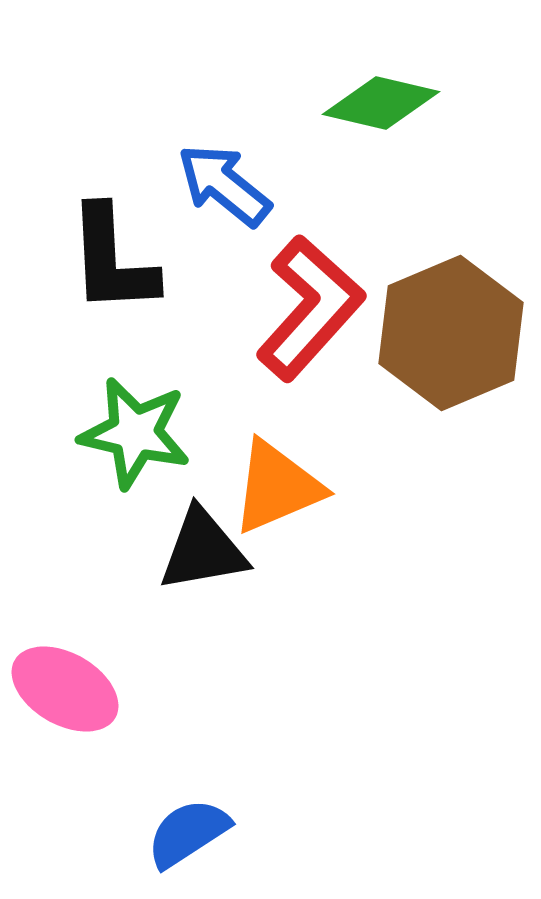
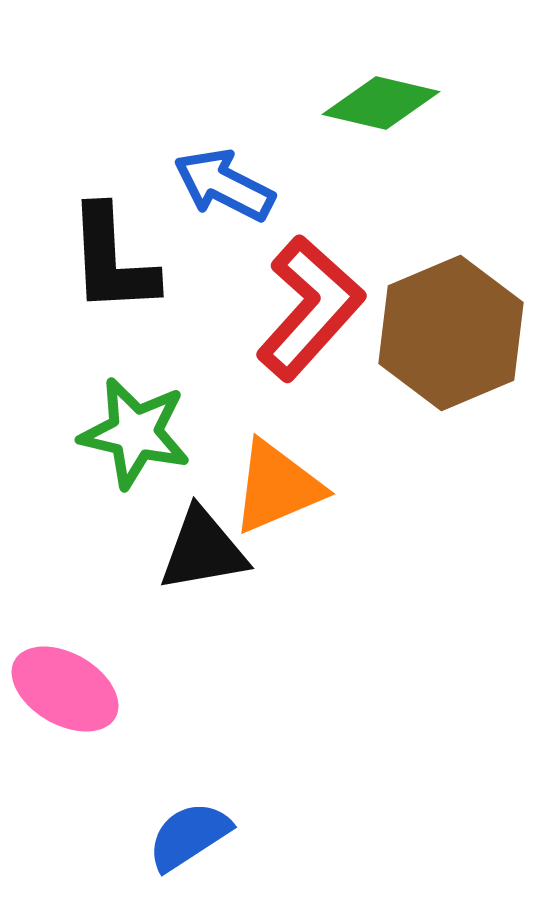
blue arrow: rotated 12 degrees counterclockwise
blue semicircle: moved 1 px right, 3 px down
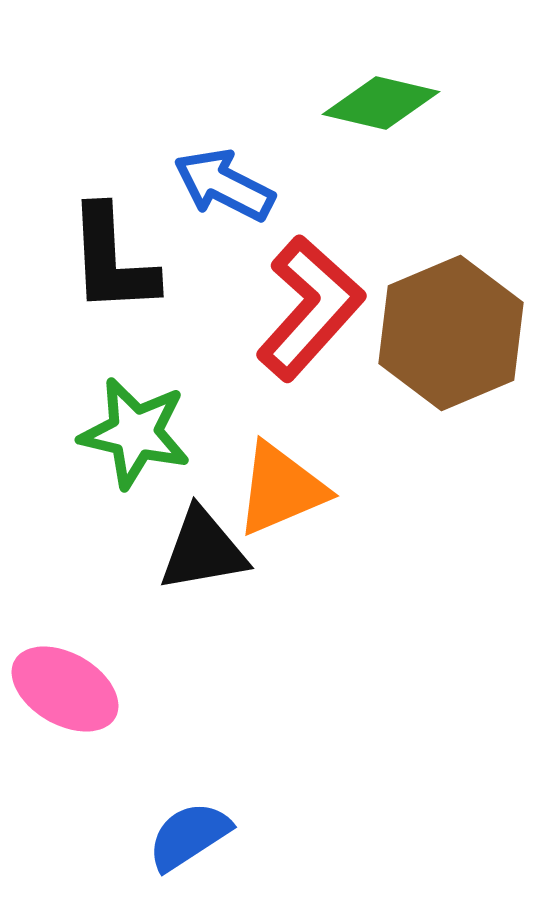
orange triangle: moved 4 px right, 2 px down
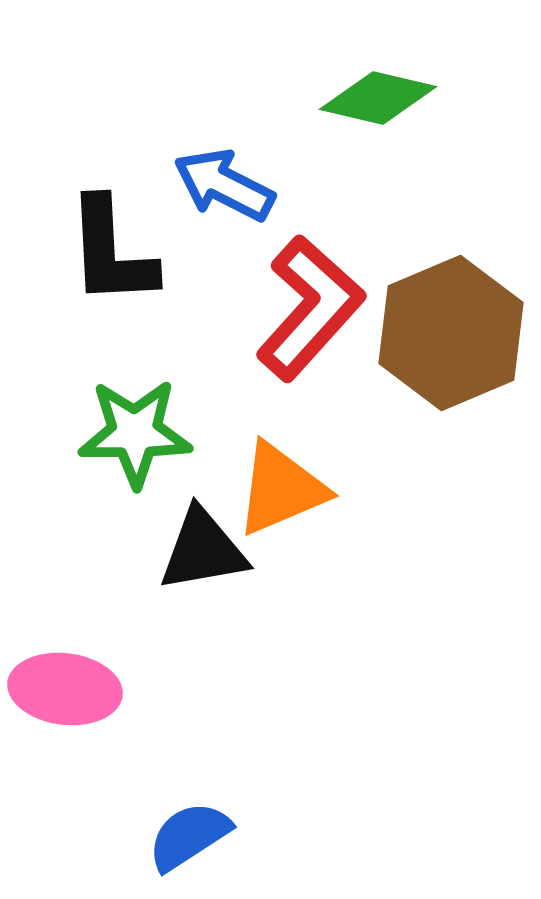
green diamond: moved 3 px left, 5 px up
black L-shape: moved 1 px left, 8 px up
green star: rotated 13 degrees counterclockwise
pink ellipse: rotated 23 degrees counterclockwise
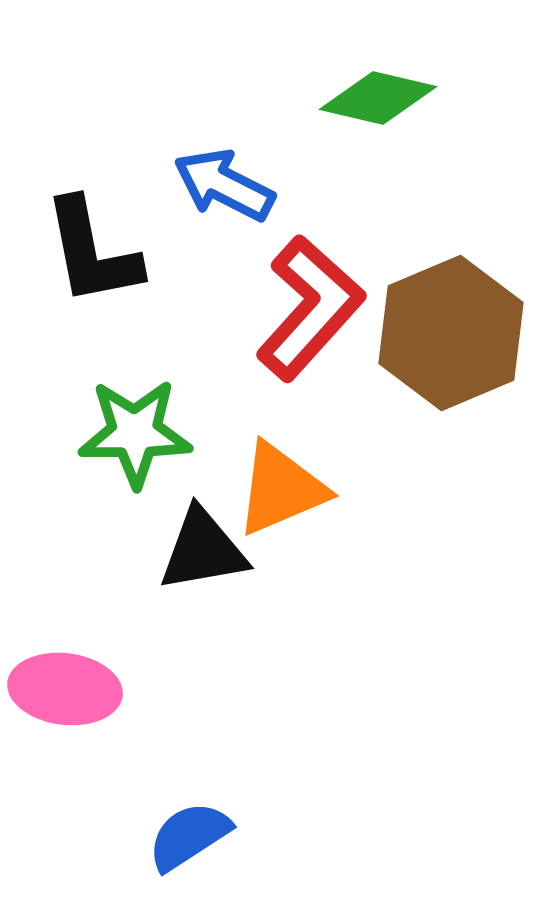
black L-shape: moved 19 px left; rotated 8 degrees counterclockwise
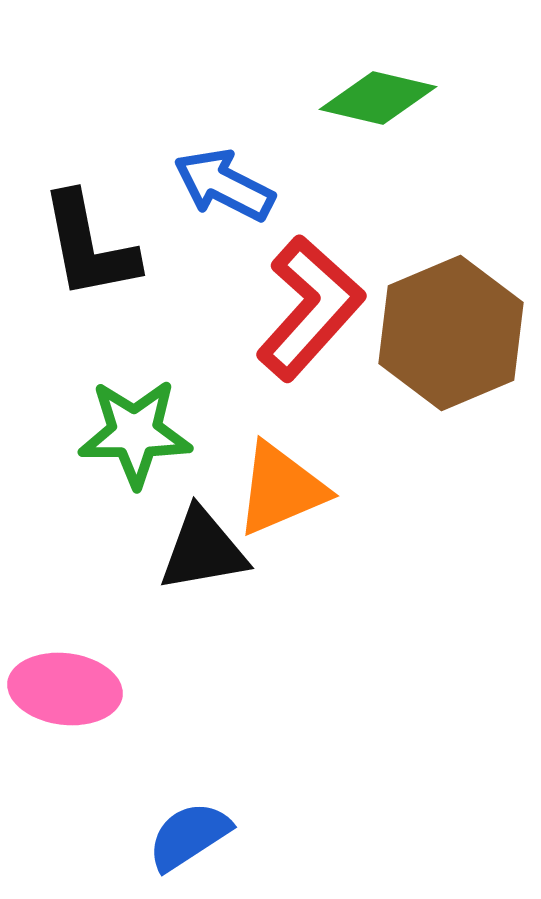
black L-shape: moved 3 px left, 6 px up
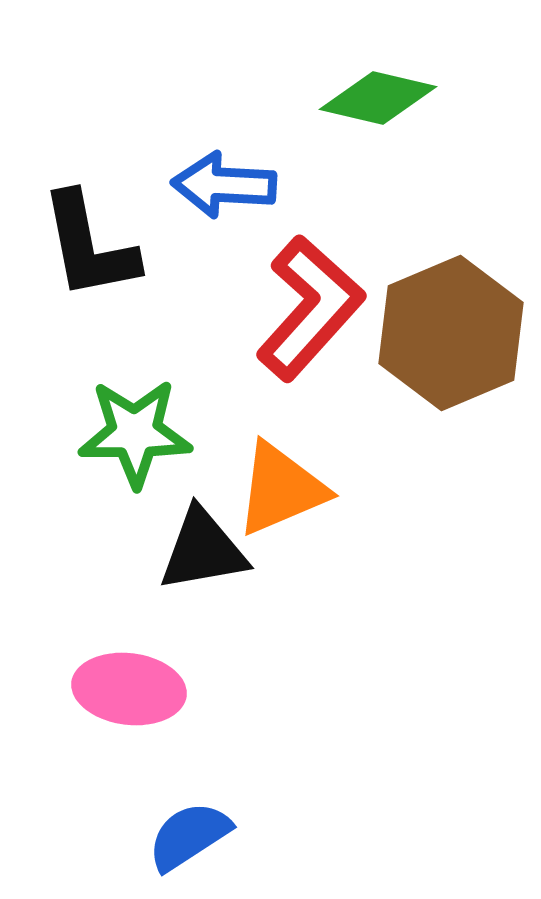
blue arrow: rotated 24 degrees counterclockwise
pink ellipse: moved 64 px right
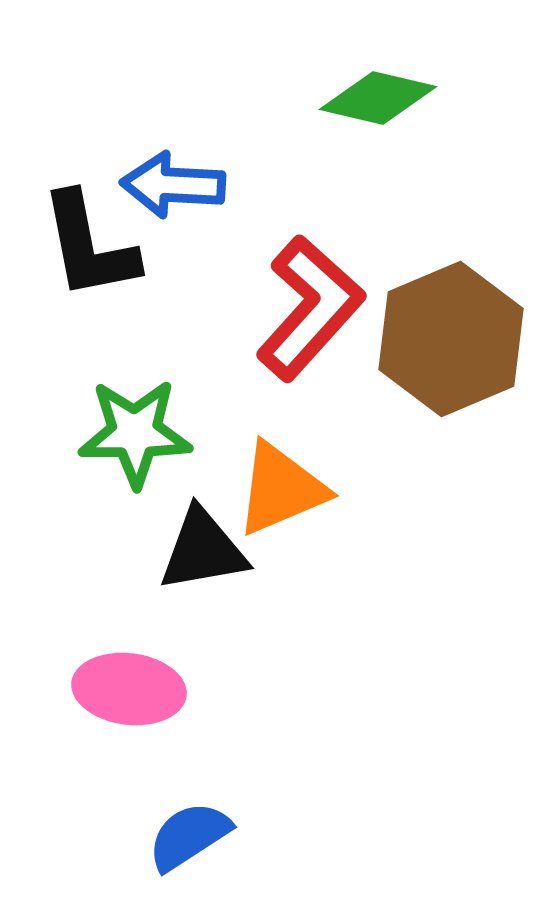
blue arrow: moved 51 px left
brown hexagon: moved 6 px down
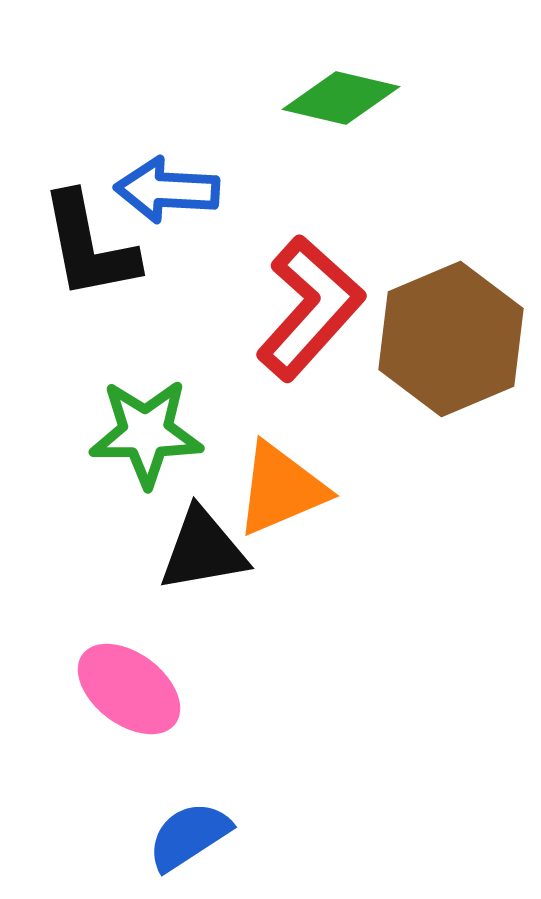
green diamond: moved 37 px left
blue arrow: moved 6 px left, 5 px down
green star: moved 11 px right
pink ellipse: rotated 30 degrees clockwise
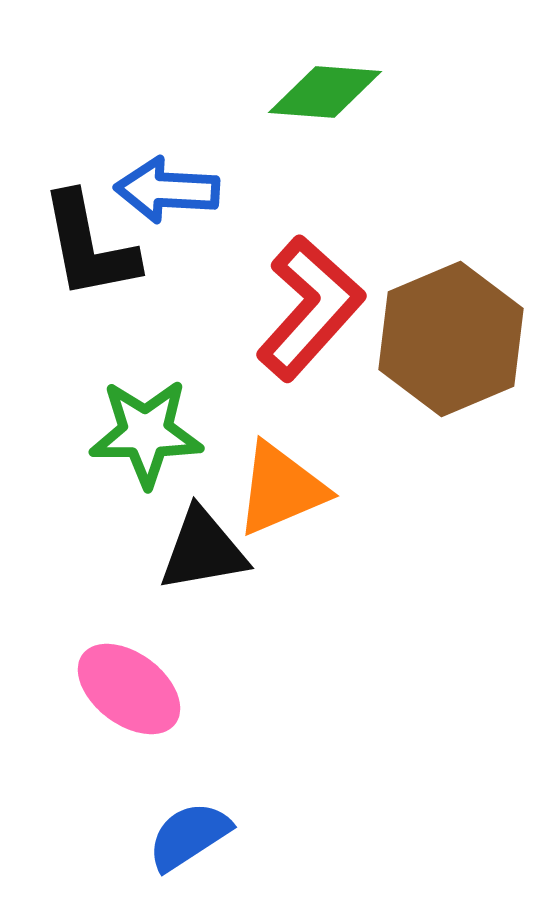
green diamond: moved 16 px left, 6 px up; rotated 9 degrees counterclockwise
